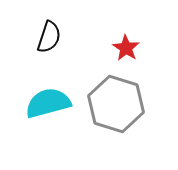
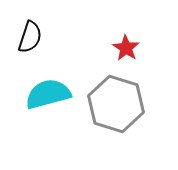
black semicircle: moved 19 px left
cyan semicircle: moved 9 px up
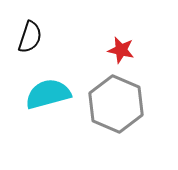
red star: moved 5 px left, 2 px down; rotated 20 degrees counterclockwise
gray hexagon: rotated 6 degrees clockwise
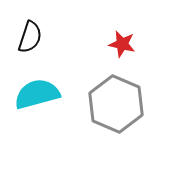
red star: moved 1 px right, 6 px up
cyan semicircle: moved 11 px left
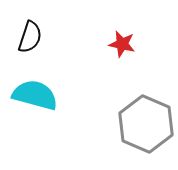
cyan semicircle: moved 2 px left, 1 px down; rotated 30 degrees clockwise
gray hexagon: moved 30 px right, 20 px down
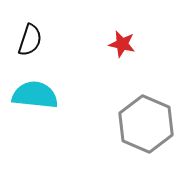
black semicircle: moved 3 px down
cyan semicircle: rotated 9 degrees counterclockwise
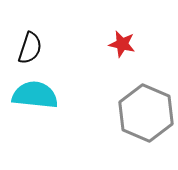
black semicircle: moved 8 px down
gray hexagon: moved 11 px up
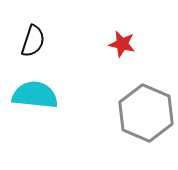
black semicircle: moved 3 px right, 7 px up
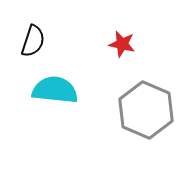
cyan semicircle: moved 20 px right, 5 px up
gray hexagon: moved 3 px up
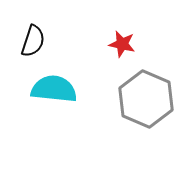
cyan semicircle: moved 1 px left, 1 px up
gray hexagon: moved 11 px up
